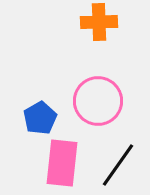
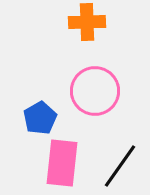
orange cross: moved 12 px left
pink circle: moved 3 px left, 10 px up
black line: moved 2 px right, 1 px down
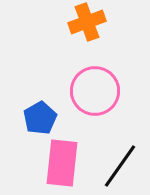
orange cross: rotated 18 degrees counterclockwise
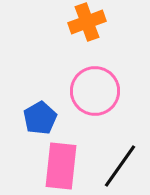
pink rectangle: moved 1 px left, 3 px down
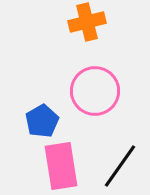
orange cross: rotated 6 degrees clockwise
blue pentagon: moved 2 px right, 3 px down
pink rectangle: rotated 15 degrees counterclockwise
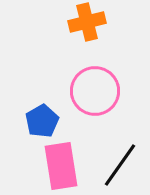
black line: moved 1 px up
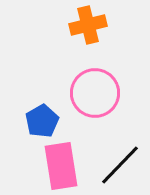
orange cross: moved 1 px right, 3 px down
pink circle: moved 2 px down
black line: rotated 9 degrees clockwise
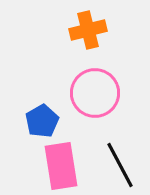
orange cross: moved 5 px down
black line: rotated 72 degrees counterclockwise
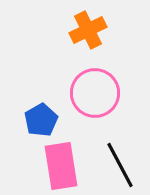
orange cross: rotated 12 degrees counterclockwise
blue pentagon: moved 1 px left, 1 px up
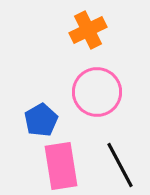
pink circle: moved 2 px right, 1 px up
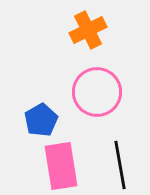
black line: rotated 18 degrees clockwise
